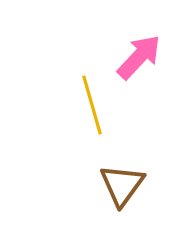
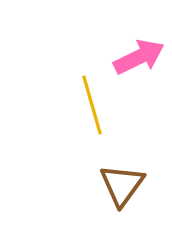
pink arrow: rotated 21 degrees clockwise
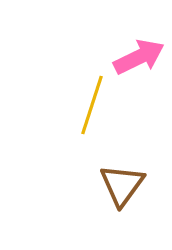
yellow line: rotated 34 degrees clockwise
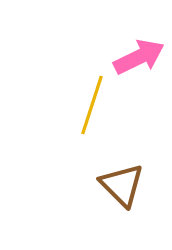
brown triangle: rotated 21 degrees counterclockwise
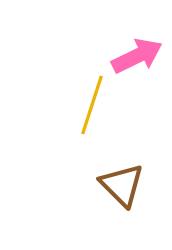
pink arrow: moved 2 px left, 1 px up
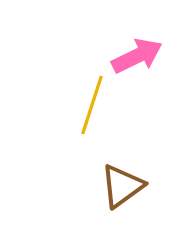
brown triangle: moved 1 px down; rotated 39 degrees clockwise
